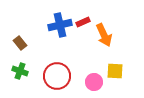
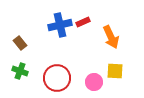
orange arrow: moved 7 px right, 2 px down
red circle: moved 2 px down
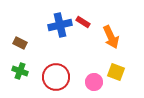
red rectangle: rotated 56 degrees clockwise
brown rectangle: rotated 24 degrees counterclockwise
yellow square: moved 1 px right, 1 px down; rotated 18 degrees clockwise
red circle: moved 1 px left, 1 px up
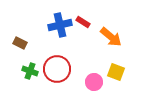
orange arrow: rotated 25 degrees counterclockwise
green cross: moved 10 px right
red circle: moved 1 px right, 8 px up
